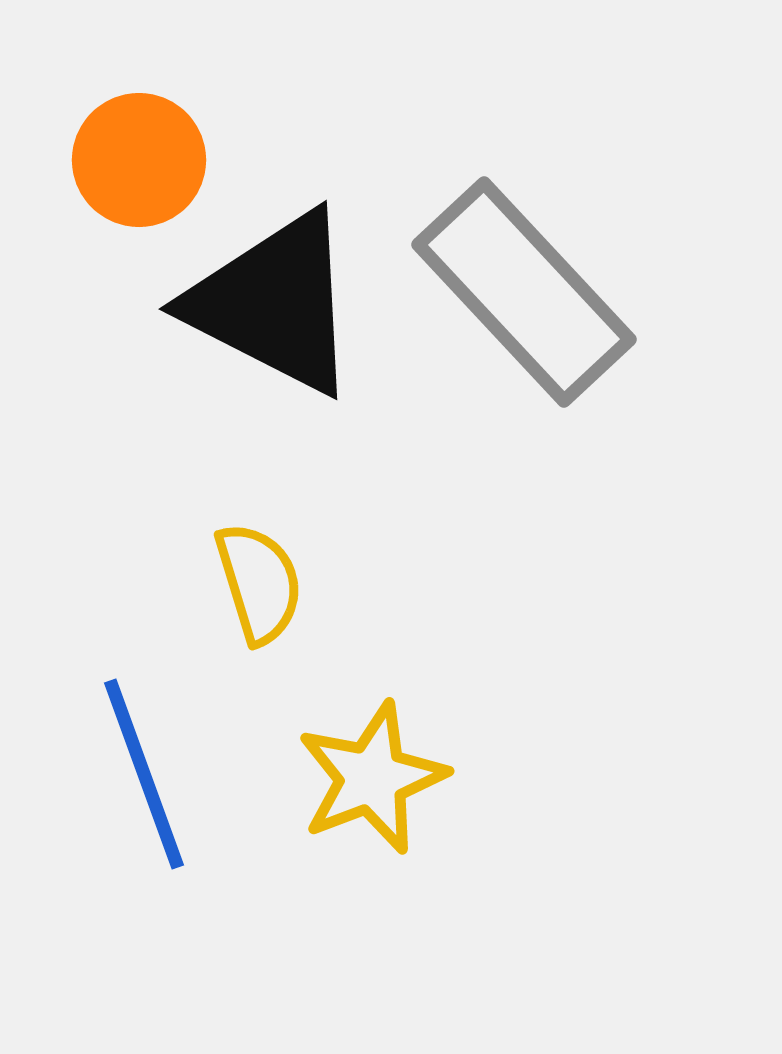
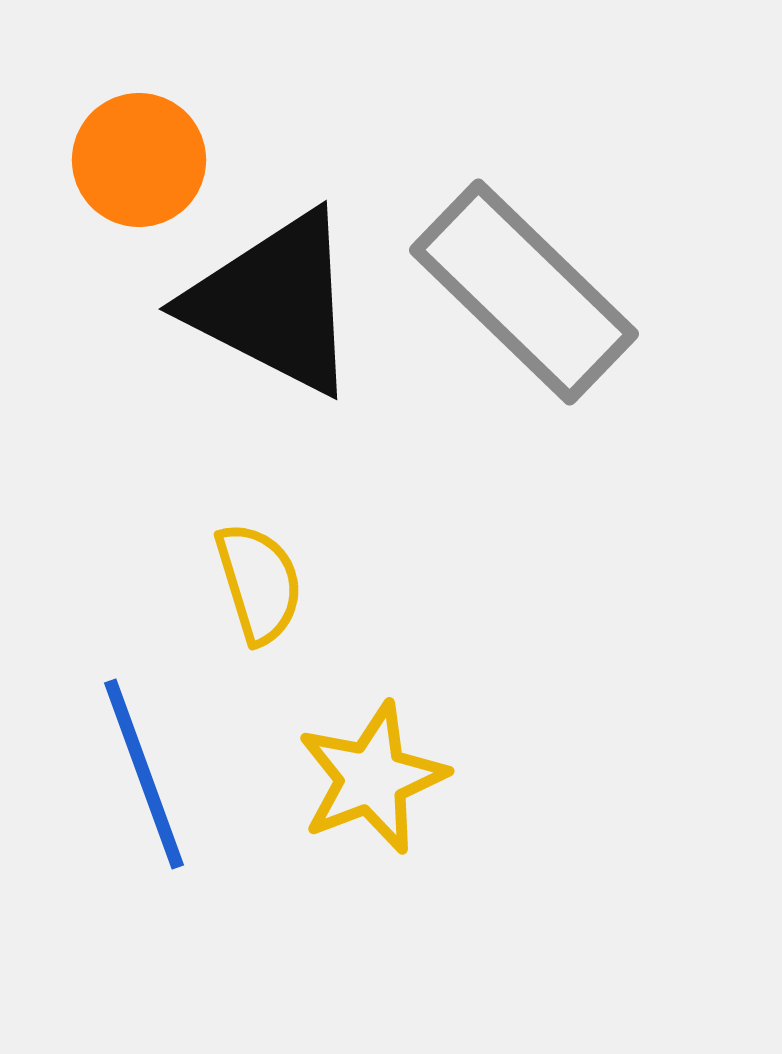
gray rectangle: rotated 3 degrees counterclockwise
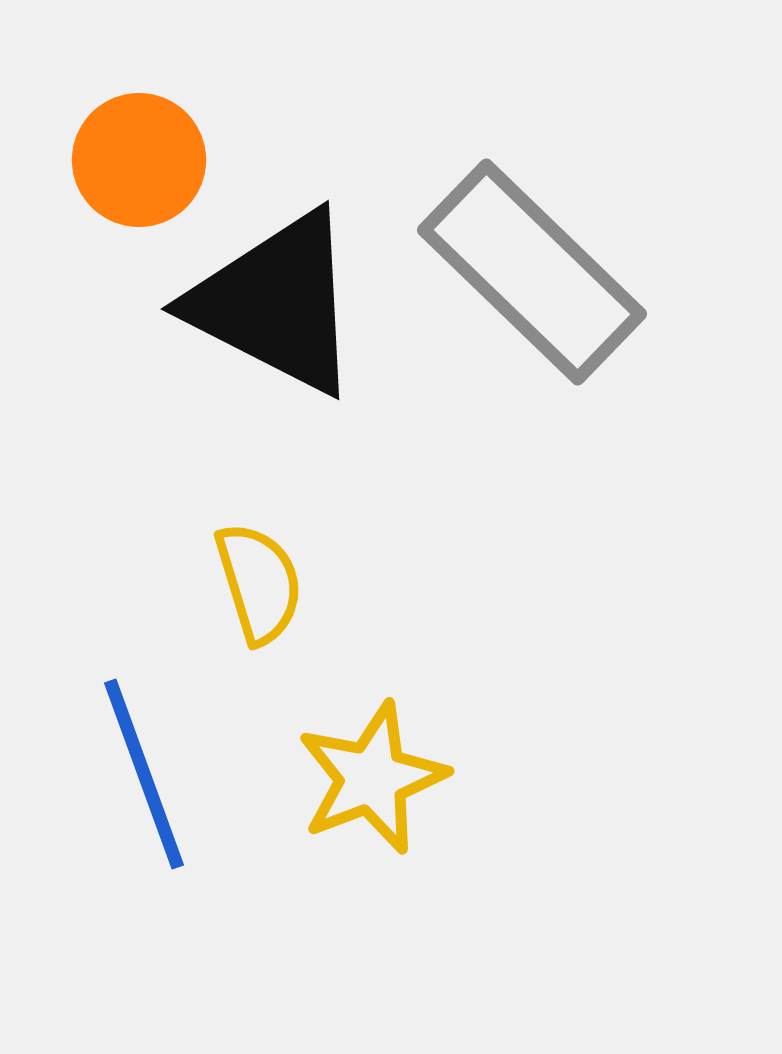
gray rectangle: moved 8 px right, 20 px up
black triangle: moved 2 px right
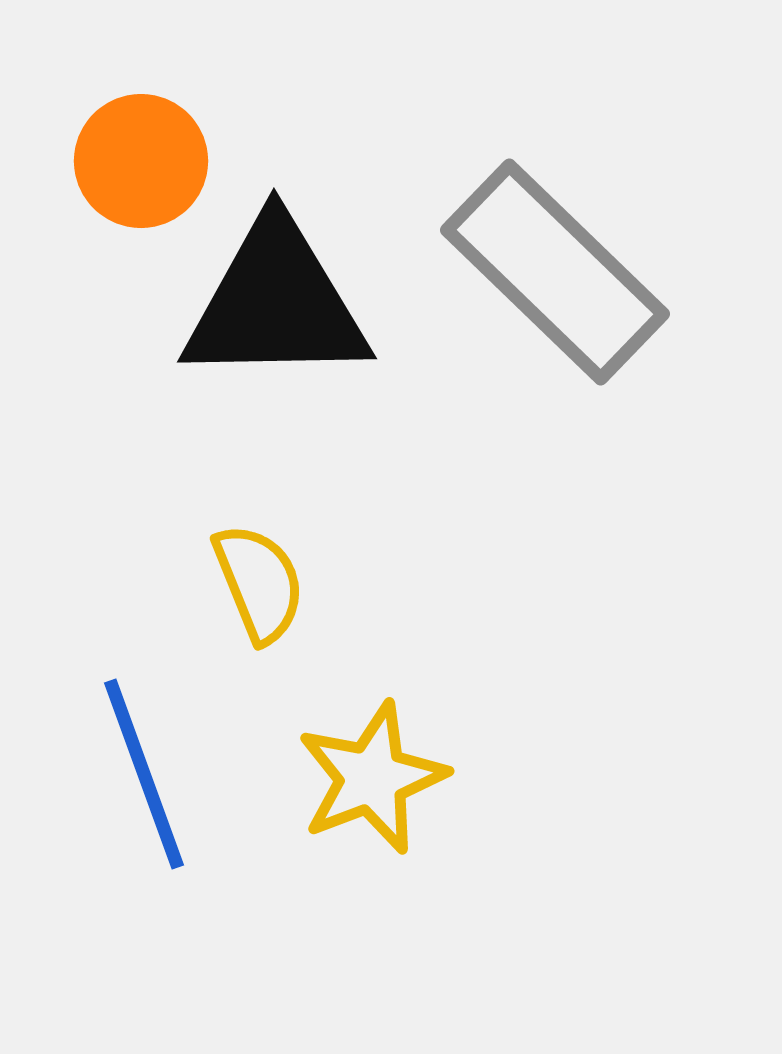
orange circle: moved 2 px right, 1 px down
gray rectangle: moved 23 px right
black triangle: rotated 28 degrees counterclockwise
yellow semicircle: rotated 5 degrees counterclockwise
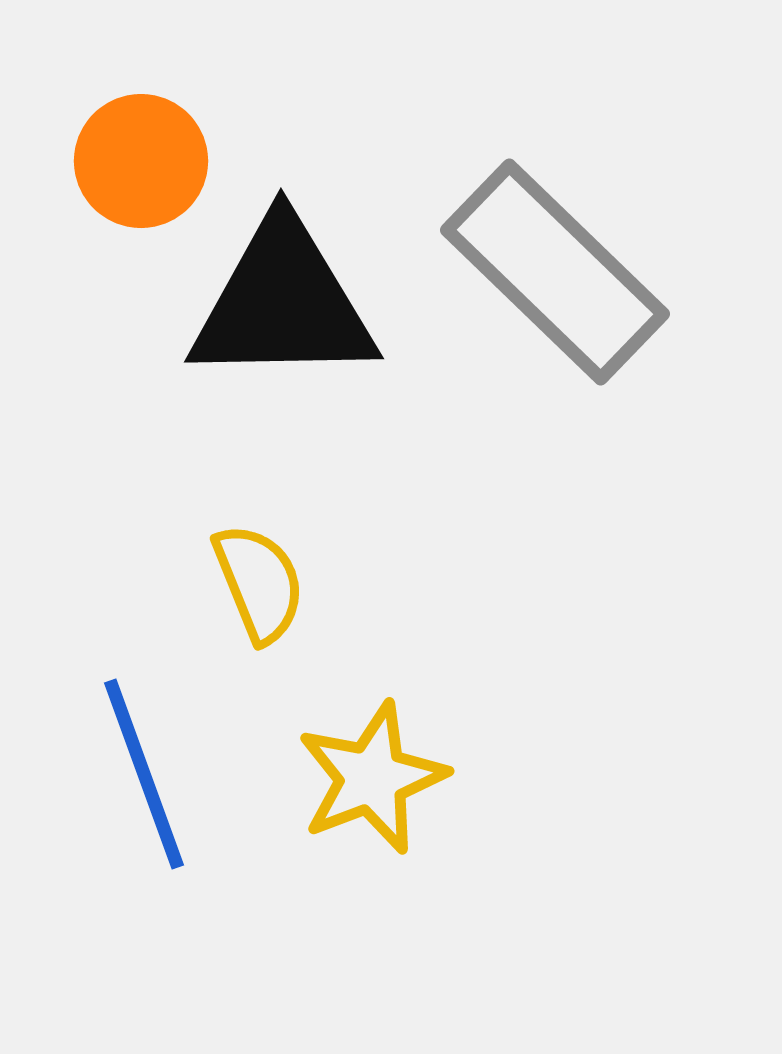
black triangle: moved 7 px right
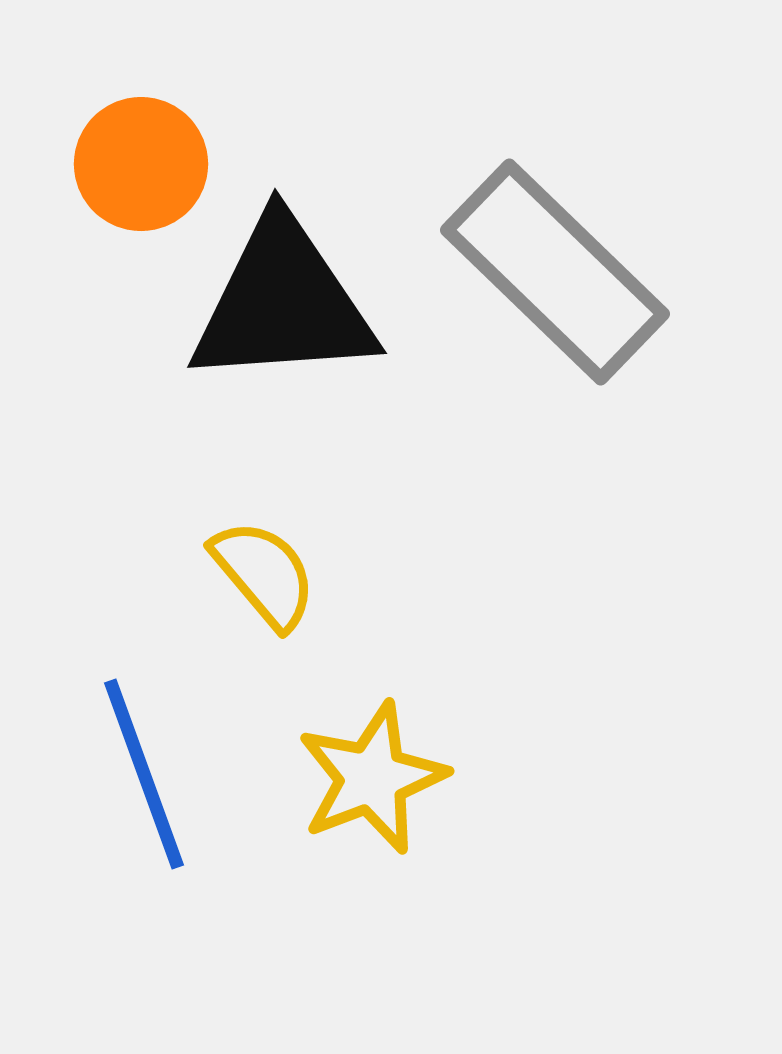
orange circle: moved 3 px down
black triangle: rotated 3 degrees counterclockwise
yellow semicircle: moved 5 px right, 9 px up; rotated 18 degrees counterclockwise
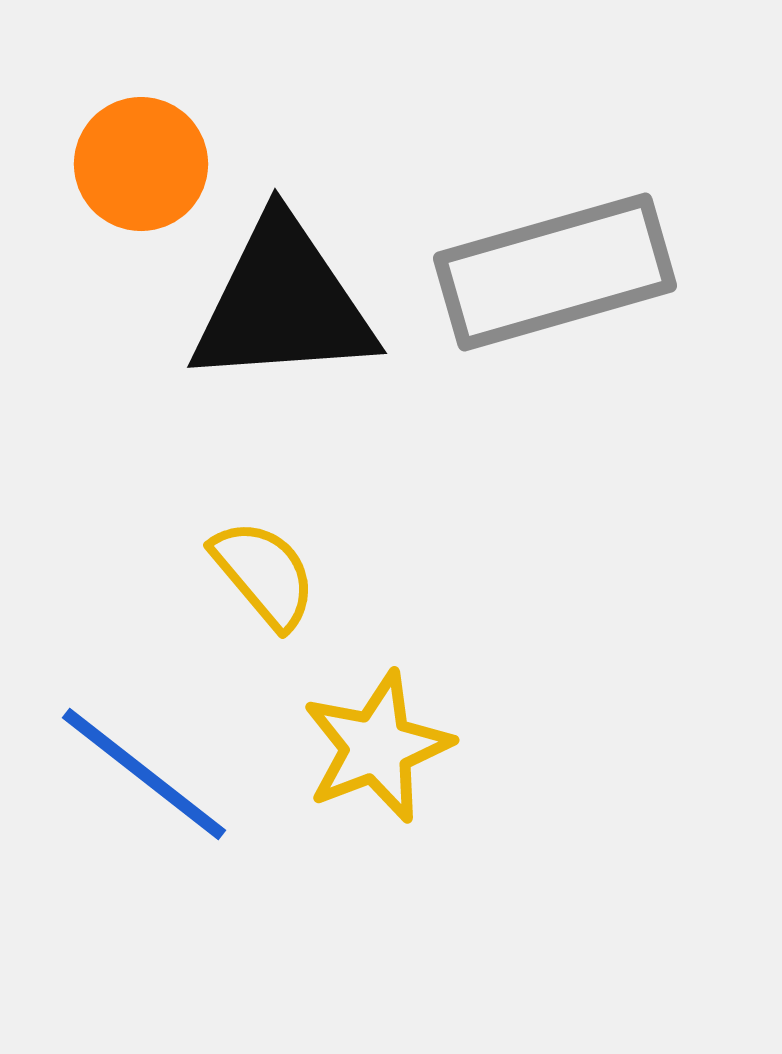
gray rectangle: rotated 60 degrees counterclockwise
blue line: rotated 32 degrees counterclockwise
yellow star: moved 5 px right, 31 px up
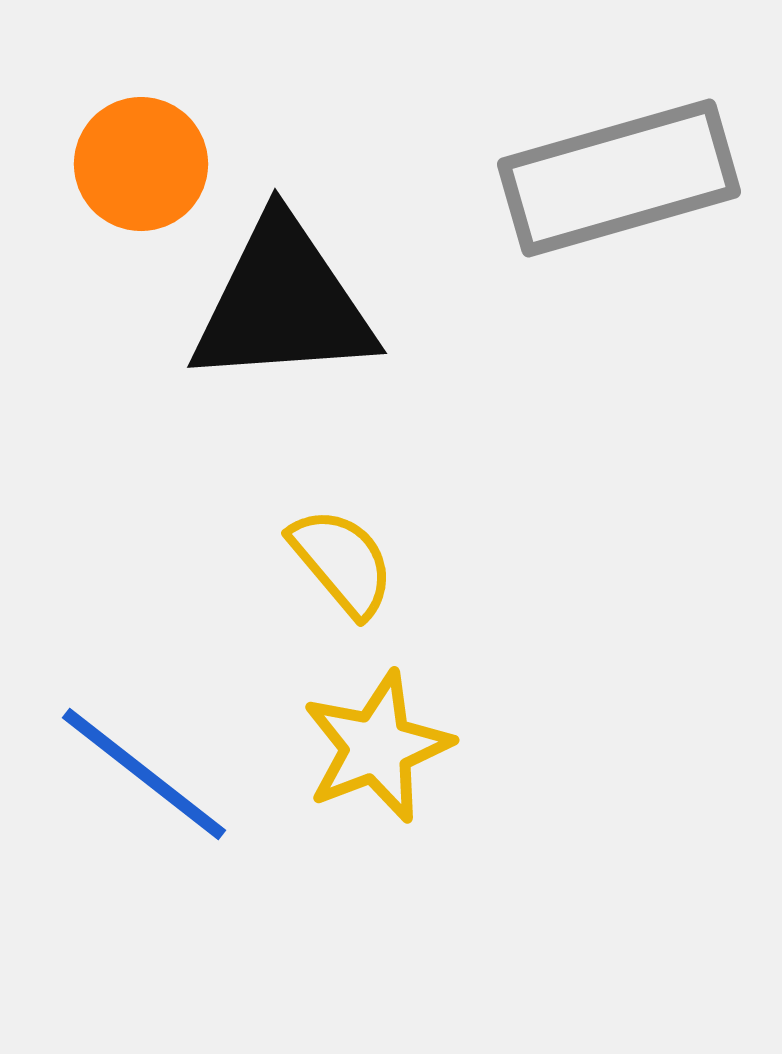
gray rectangle: moved 64 px right, 94 px up
yellow semicircle: moved 78 px right, 12 px up
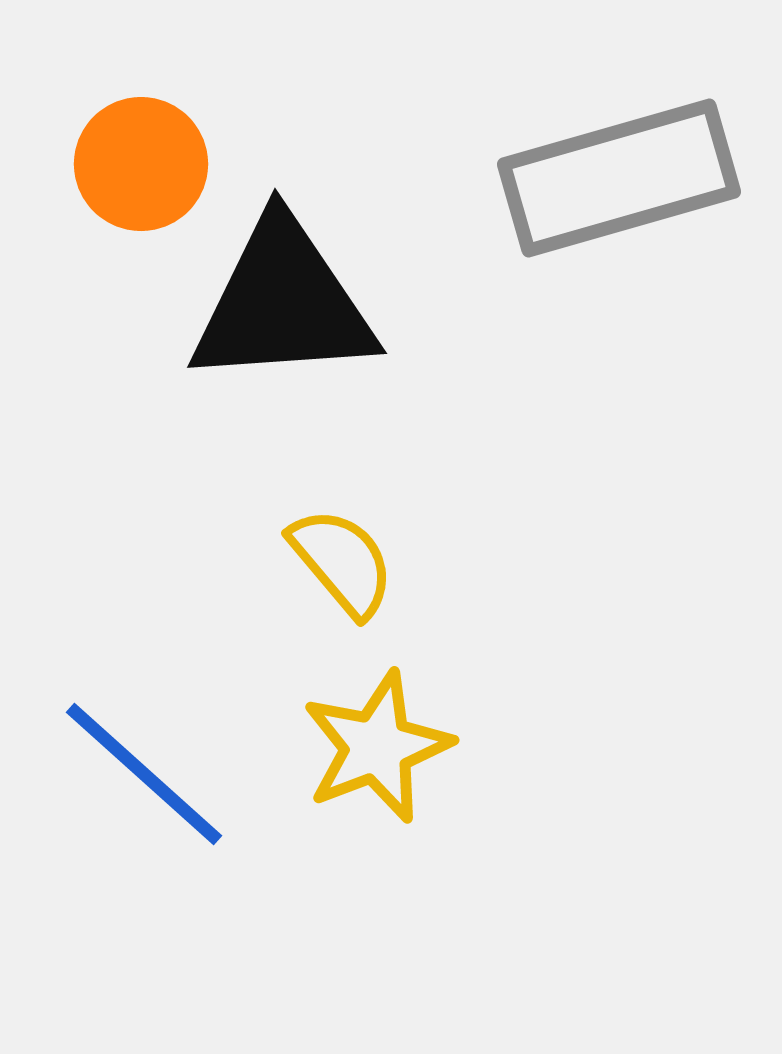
blue line: rotated 4 degrees clockwise
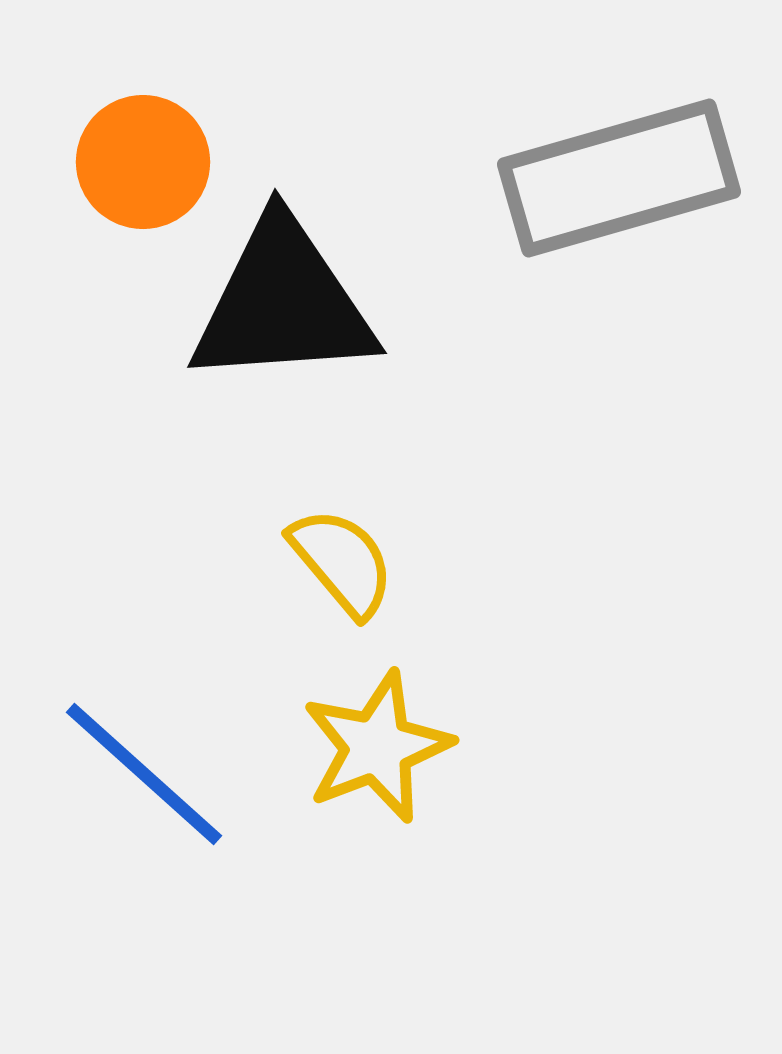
orange circle: moved 2 px right, 2 px up
